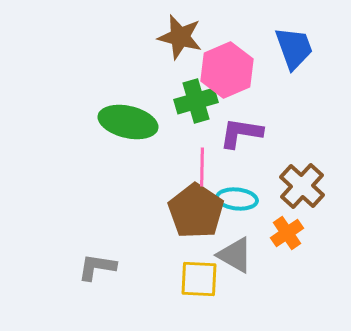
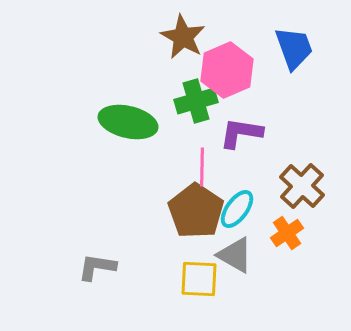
brown star: moved 3 px right; rotated 15 degrees clockwise
cyan ellipse: moved 10 px down; rotated 60 degrees counterclockwise
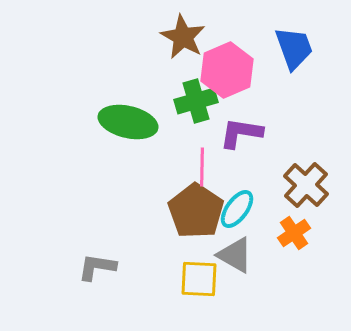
brown cross: moved 4 px right, 1 px up
orange cross: moved 7 px right
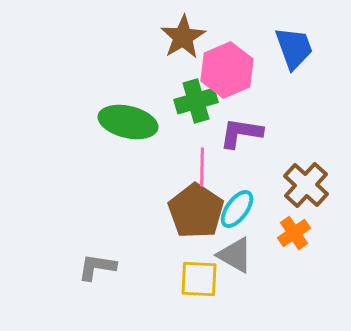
brown star: rotated 12 degrees clockwise
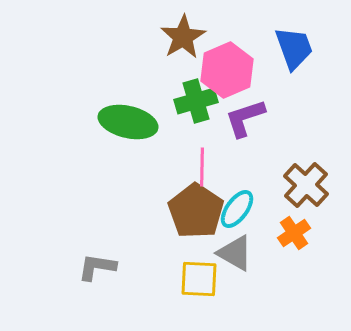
purple L-shape: moved 4 px right, 15 px up; rotated 27 degrees counterclockwise
gray triangle: moved 2 px up
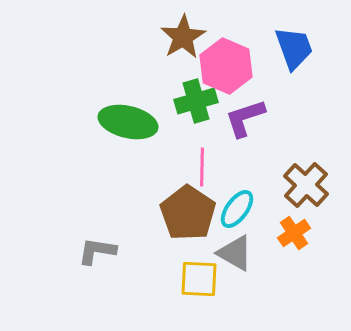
pink hexagon: moved 1 px left, 4 px up; rotated 14 degrees counterclockwise
brown pentagon: moved 8 px left, 2 px down
gray L-shape: moved 16 px up
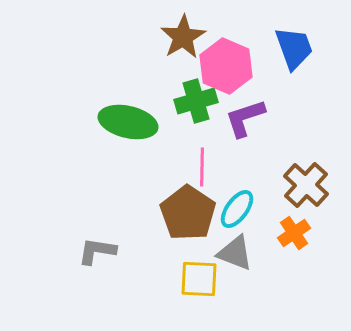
gray triangle: rotated 9 degrees counterclockwise
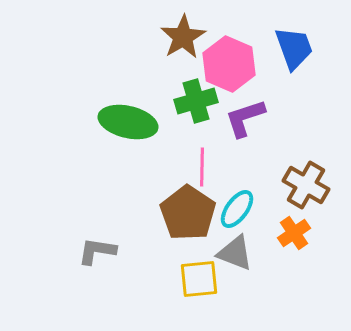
pink hexagon: moved 3 px right, 2 px up
brown cross: rotated 12 degrees counterclockwise
yellow square: rotated 9 degrees counterclockwise
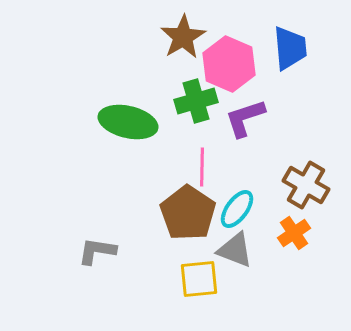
blue trapezoid: moved 4 px left; rotated 15 degrees clockwise
gray triangle: moved 3 px up
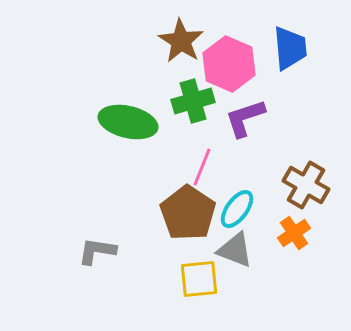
brown star: moved 2 px left, 4 px down; rotated 9 degrees counterclockwise
green cross: moved 3 px left
pink line: rotated 21 degrees clockwise
